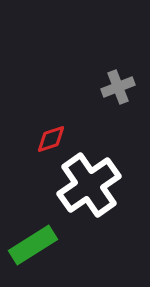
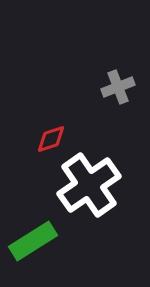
green rectangle: moved 4 px up
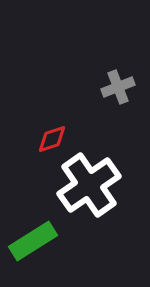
red diamond: moved 1 px right
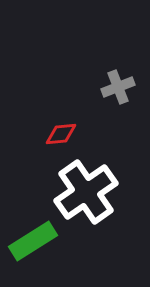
red diamond: moved 9 px right, 5 px up; rotated 12 degrees clockwise
white cross: moved 3 px left, 7 px down
